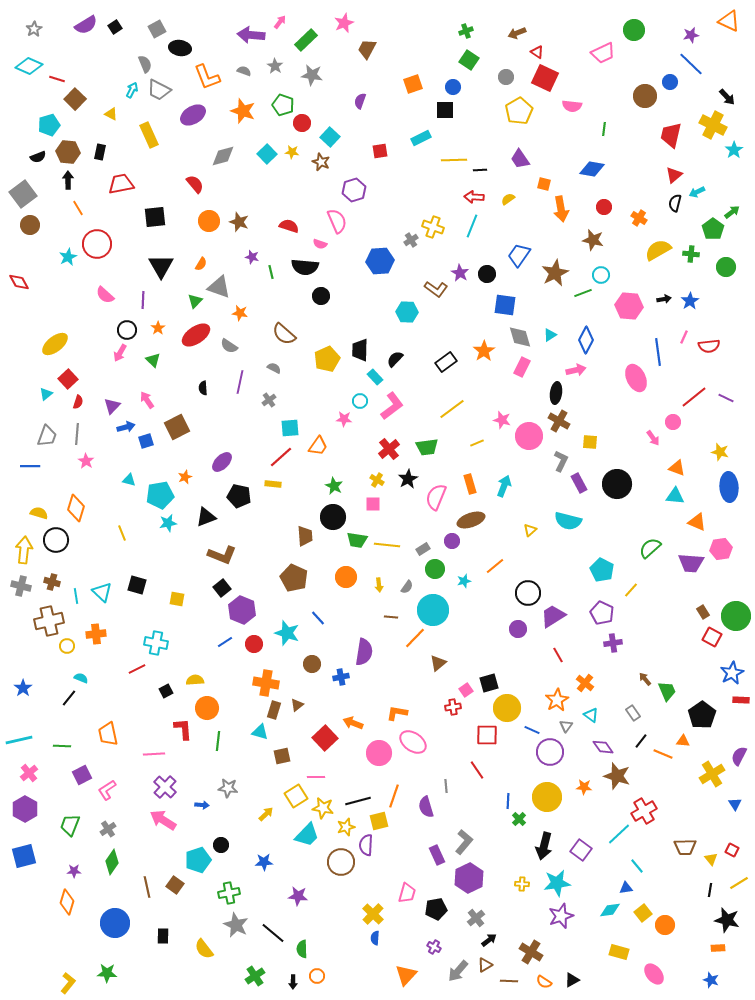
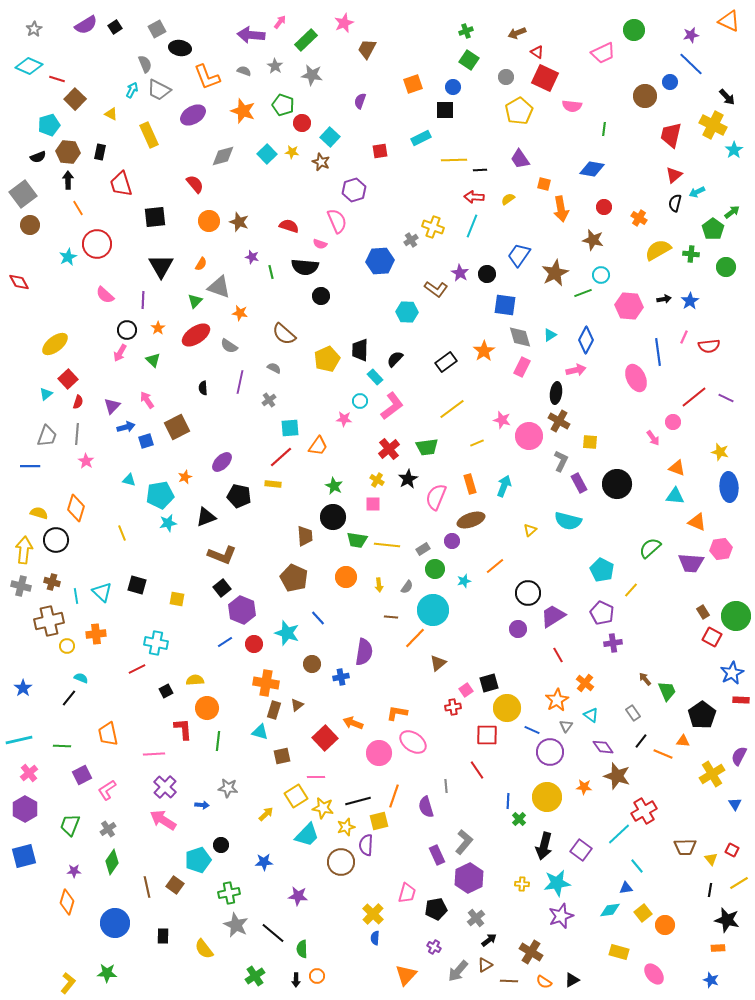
red trapezoid at (121, 184): rotated 96 degrees counterclockwise
black arrow at (293, 982): moved 3 px right, 2 px up
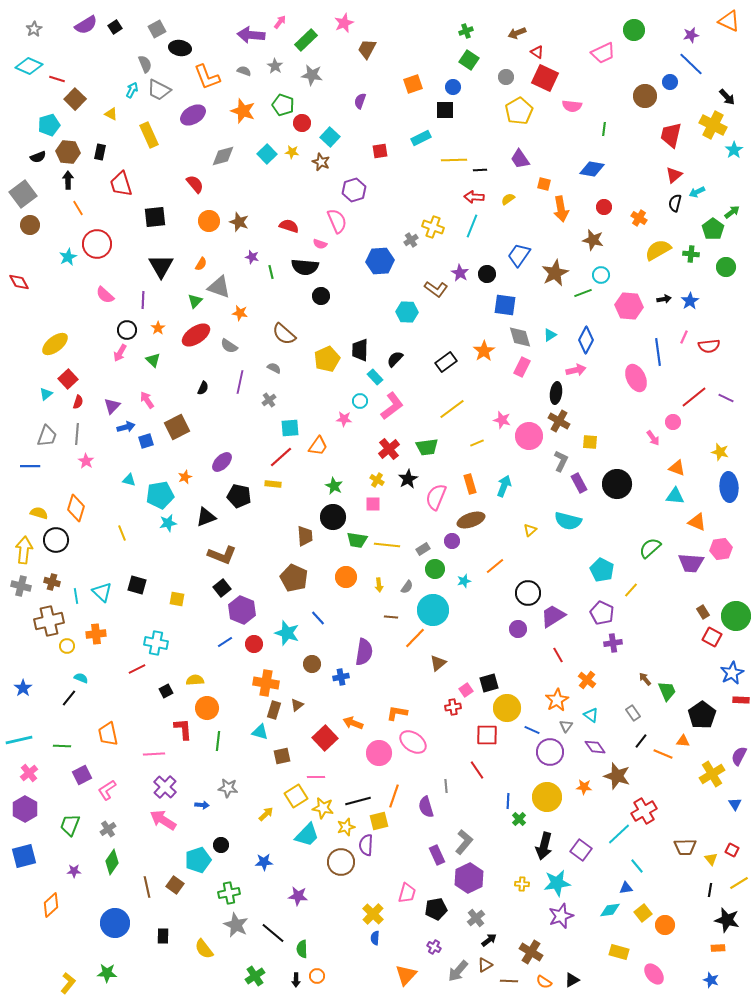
black semicircle at (203, 388): rotated 152 degrees counterclockwise
orange cross at (585, 683): moved 2 px right, 3 px up
purple diamond at (603, 747): moved 8 px left
orange diamond at (67, 902): moved 16 px left, 3 px down; rotated 30 degrees clockwise
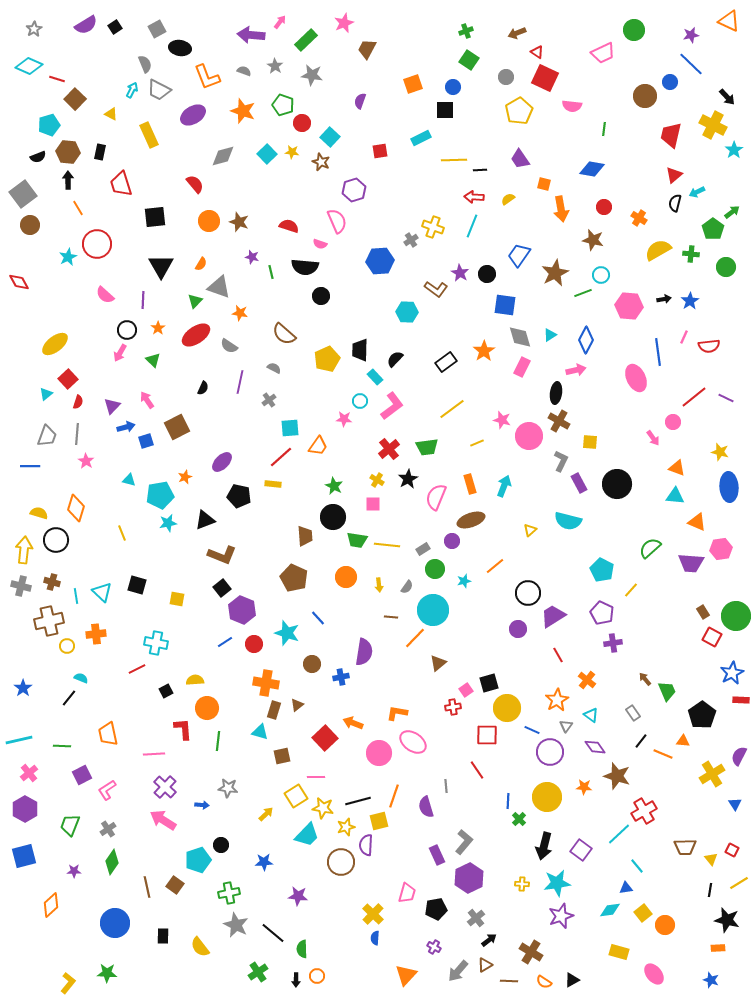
black triangle at (206, 517): moved 1 px left, 3 px down
yellow semicircle at (204, 949): moved 4 px left, 2 px up
green cross at (255, 976): moved 3 px right, 4 px up
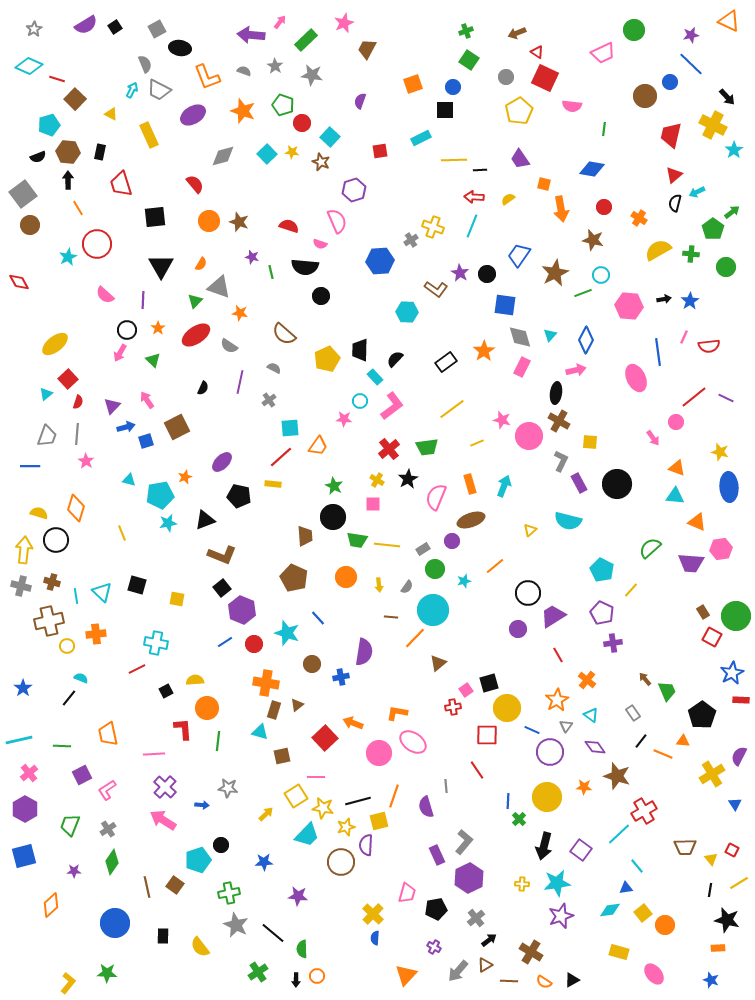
cyan triangle at (550, 335): rotated 16 degrees counterclockwise
pink circle at (673, 422): moved 3 px right
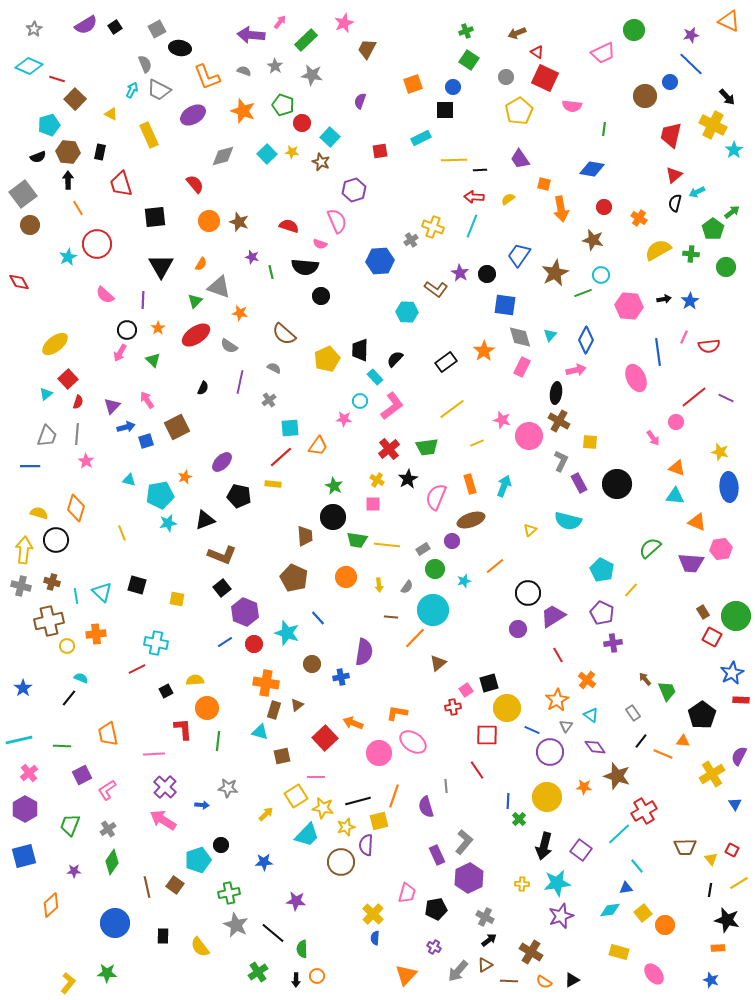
purple hexagon at (242, 610): moved 3 px right, 2 px down
purple star at (298, 896): moved 2 px left, 5 px down
gray cross at (476, 918): moved 9 px right, 1 px up; rotated 24 degrees counterclockwise
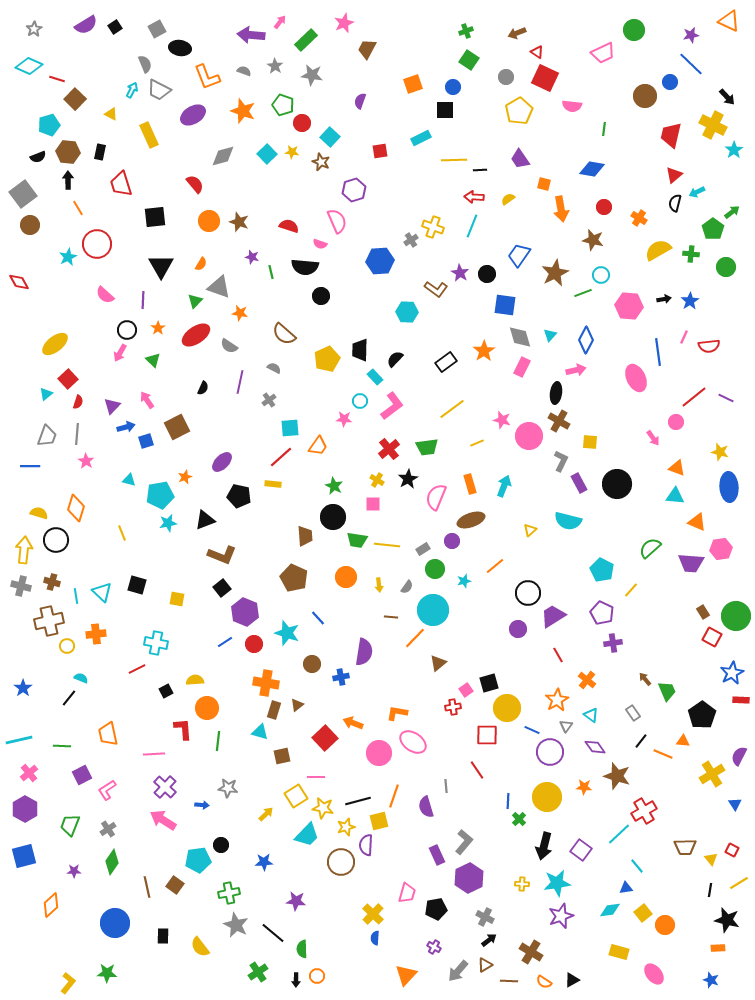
cyan pentagon at (198, 860): rotated 10 degrees clockwise
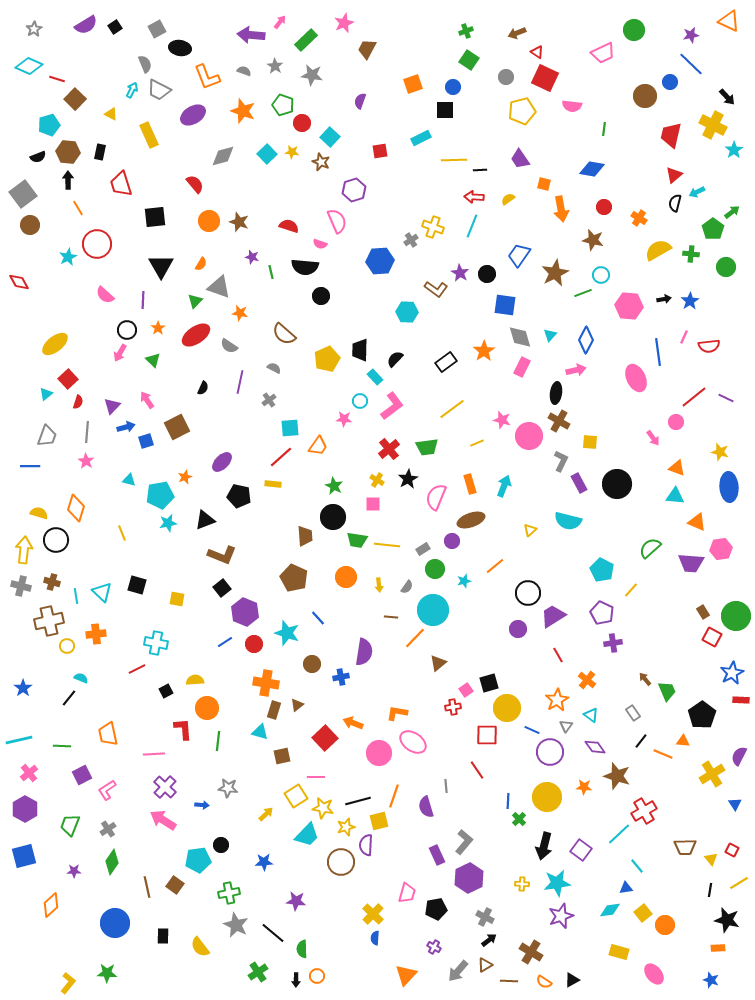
yellow pentagon at (519, 111): moved 3 px right; rotated 16 degrees clockwise
gray line at (77, 434): moved 10 px right, 2 px up
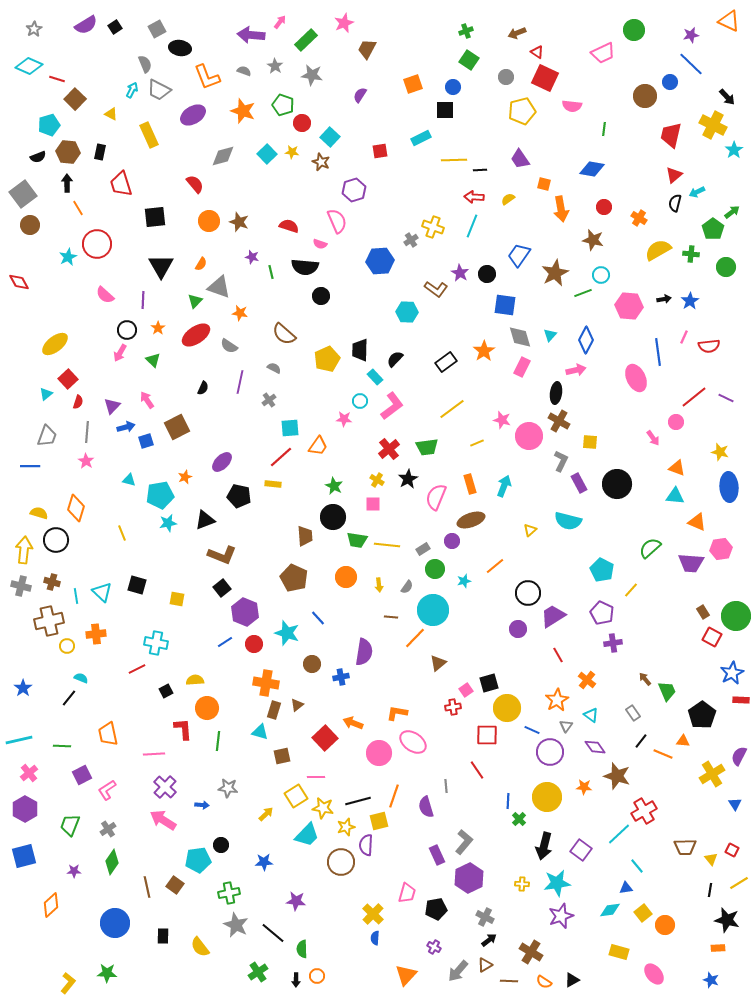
purple semicircle at (360, 101): moved 6 px up; rotated 14 degrees clockwise
black arrow at (68, 180): moved 1 px left, 3 px down
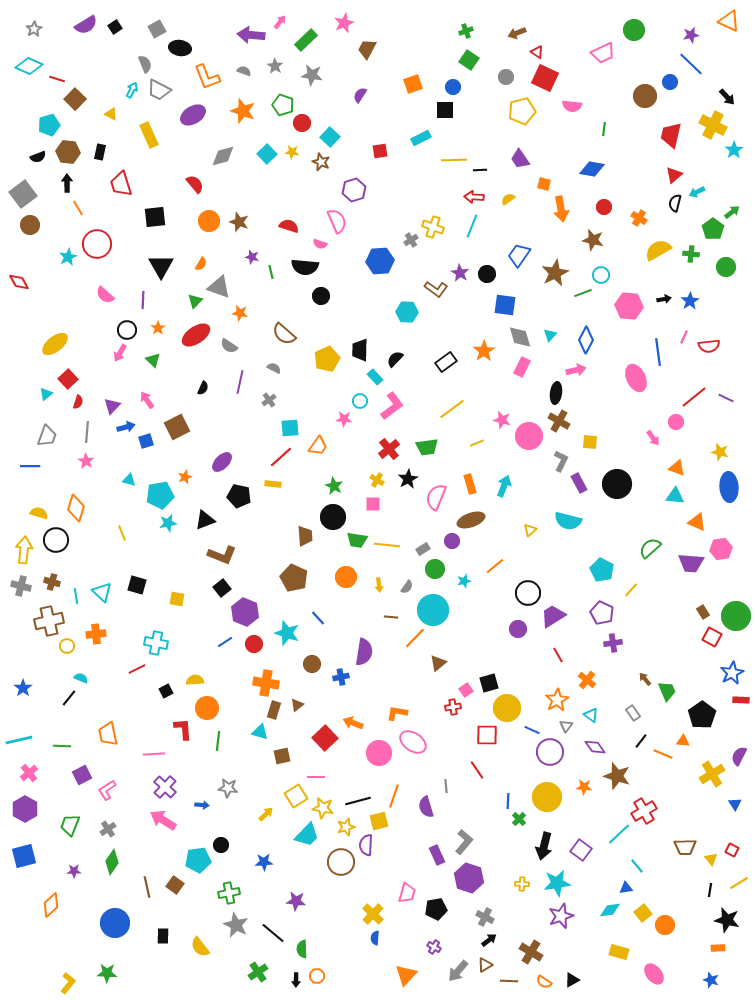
purple hexagon at (469, 878): rotated 16 degrees counterclockwise
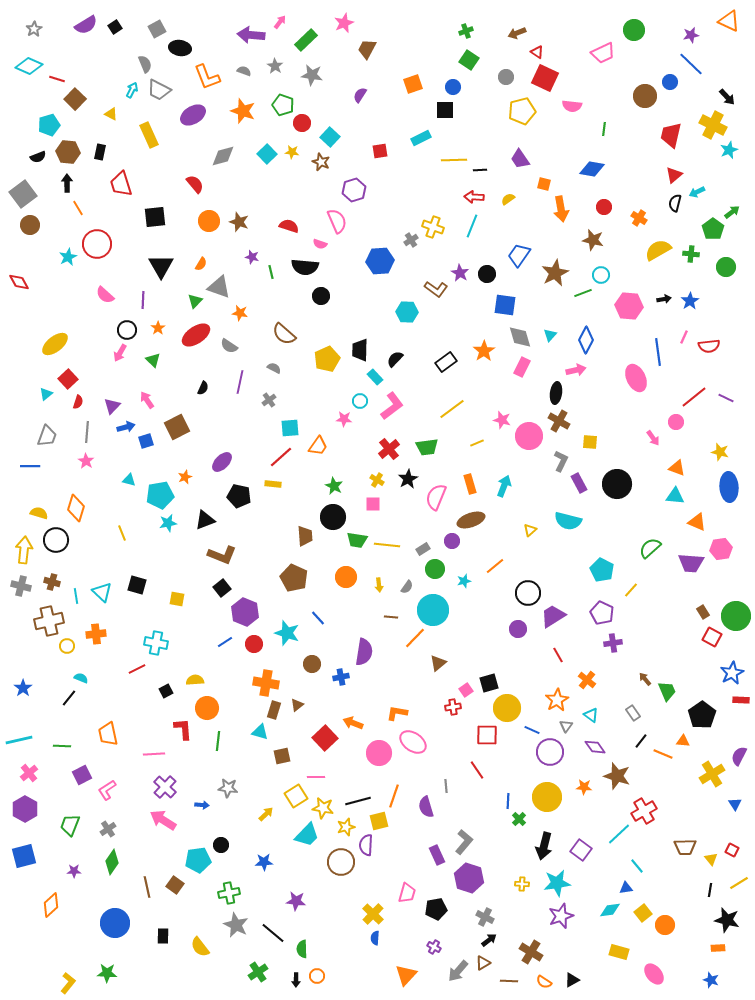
cyan star at (734, 150): moved 5 px left; rotated 12 degrees clockwise
brown triangle at (485, 965): moved 2 px left, 2 px up
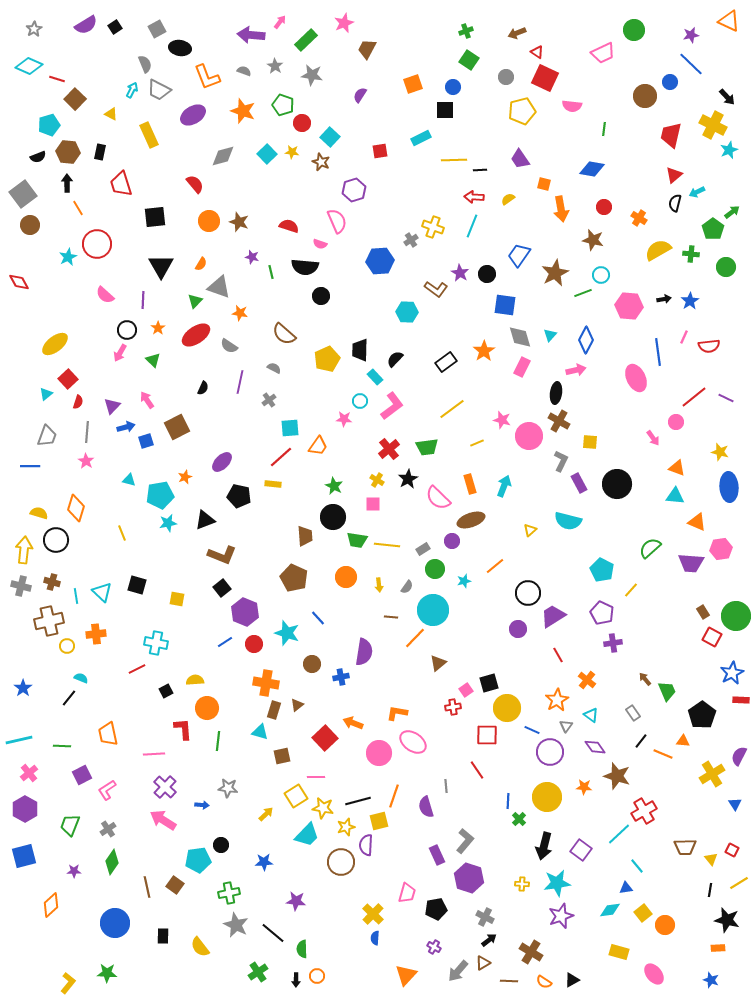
pink semicircle at (436, 497): moved 2 px right, 1 px down; rotated 68 degrees counterclockwise
gray L-shape at (464, 842): moved 1 px right, 1 px up
